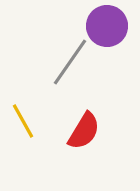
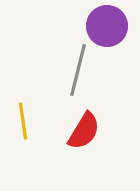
gray line: moved 8 px right, 8 px down; rotated 21 degrees counterclockwise
yellow line: rotated 21 degrees clockwise
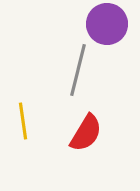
purple circle: moved 2 px up
red semicircle: moved 2 px right, 2 px down
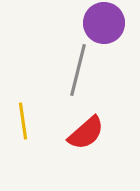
purple circle: moved 3 px left, 1 px up
red semicircle: rotated 18 degrees clockwise
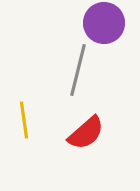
yellow line: moved 1 px right, 1 px up
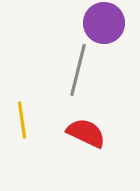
yellow line: moved 2 px left
red semicircle: rotated 114 degrees counterclockwise
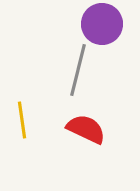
purple circle: moved 2 px left, 1 px down
red semicircle: moved 4 px up
